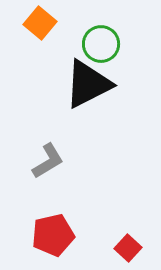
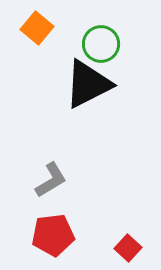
orange square: moved 3 px left, 5 px down
gray L-shape: moved 3 px right, 19 px down
red pentagon: rotated 6 degrees clockwise
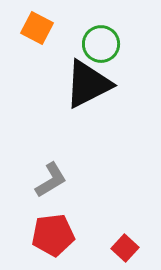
orange square: rotated 12 degrees counterclockwise
red square: moved 3 px left
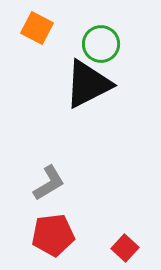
gray L-shape: moved 2 px left, 3 px down
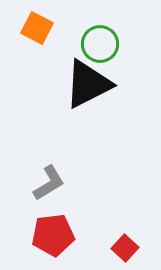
green circle: moved 1 px left
